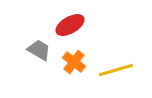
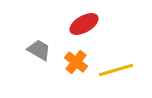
red ellipse: moved 14 px right, 1 px up
orange cross: moved 2 px right
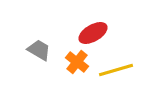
red ellipse: moved 9 px right, 9 px down
orange cross: moved 1 px right
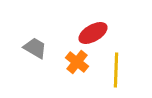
gray trapezoid: moved 4 px left, 2 px up
yellow line: rotated 72 degrees counterclockwise
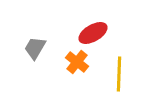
gray trapezoid: rotated 90 degrees counterclockwise
yellow line: moved 3 px right, 4 px down
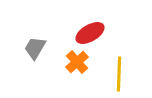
red ellipse: moved 3 px left
orange cross: rotated 10 degrees clockwise
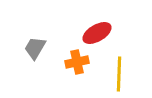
red ellipse: moved 7 px right
orange cross: rotated 30 degrees clockwise
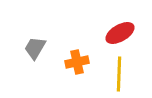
red ellipse: moved 23 px right
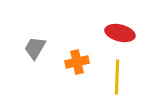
red ellipse: rotated 44 degrees clockwise
yellow line: moved 2 px left, 3 px down
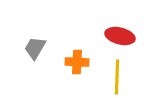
red ellipse: moved 3 px down
orange cross: rotated 15 degrees clockwise
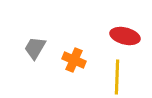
red ellipse: moved 5 px right
orange cross: moved 3 px left, 2 px up; rotated 20 degrees clockwise
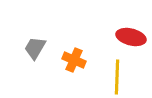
red ellipse: moved 6 px right, 1 px down
